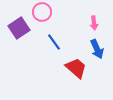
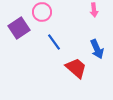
pink arrow: moved 13 px up
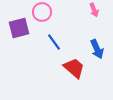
pink arrow: rotated 16 degrees counterclockwise
purple square: rotated 20 degrees clockwise
red trapezoid: moved 2 px left
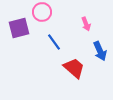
pink arrow: moved 8 px left, 14 px down
blue arrow: moved 3 px right, 2 px down
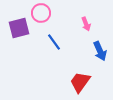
pink circle: moved 1 px left, 1 px down
red trapezoid: moved 6 px right, 14 px down; rotated 95 degrees counterclockwise
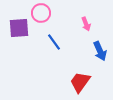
purple square: rotated 10 degrees clockwise
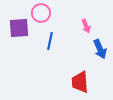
pink arrow: moved 2 px down
blue line: moved 4 px left, 1 px up; rotated 48 degrees clockwise
blue arrow: moved 2 px up
red trapezoid: rotated 40 degrees counterclockwise
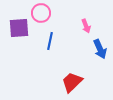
red trapezoid: moved 8 px left; rotated 50 degrees clockwise
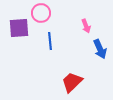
blue line: rotated 18 degrees counterclockwise
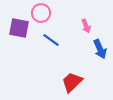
purple square: rotated 15 degrees clockwise
blue line: moved 1 px right, 1 px up; rotated 48 degrees counterclockwise
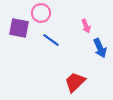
blue arrow: moved 1 px up
red trapezoid: moved 3 px right
